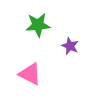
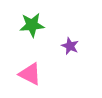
green star: moved 6 px left
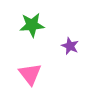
pink triangle: rotated 25 degrees clockwise
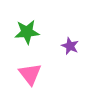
green star: moved 5 px left, 7 px down
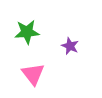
pink triangle: moved 3 px right
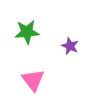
pink triangle: moved 6 px down
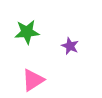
pink triangle: rotated 35 degrees clockwise
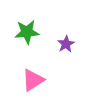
purple star: moved 4 px left, 2 px up; rotated 18 degrees clockwise
